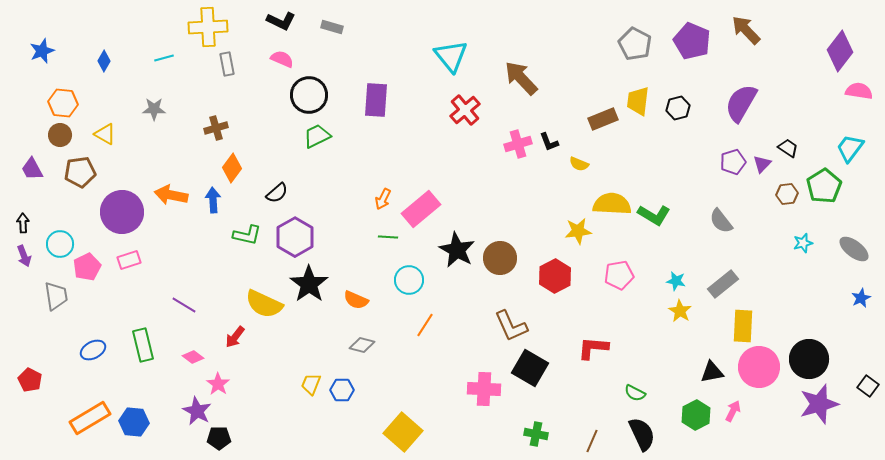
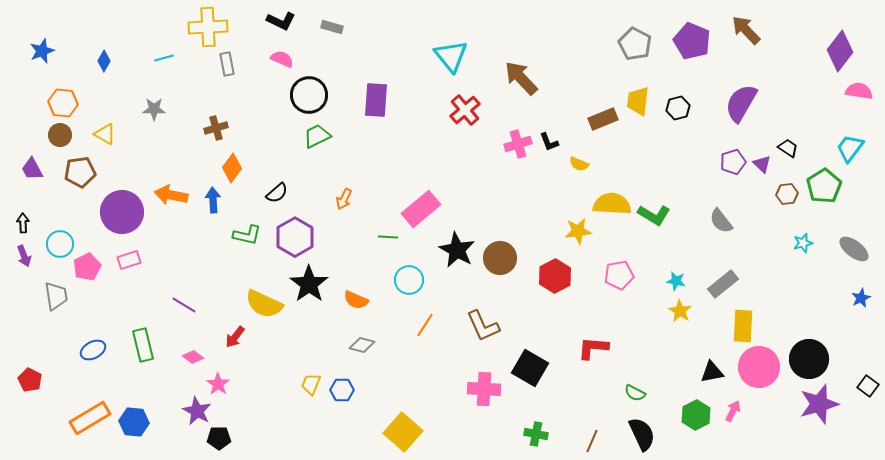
purple triangle at (762, 164): rotated 30 degrees counterclockwise
orange arrow at (383, 199): moved 39 px left
brown L-shape at (511, 326): moved 28 px left
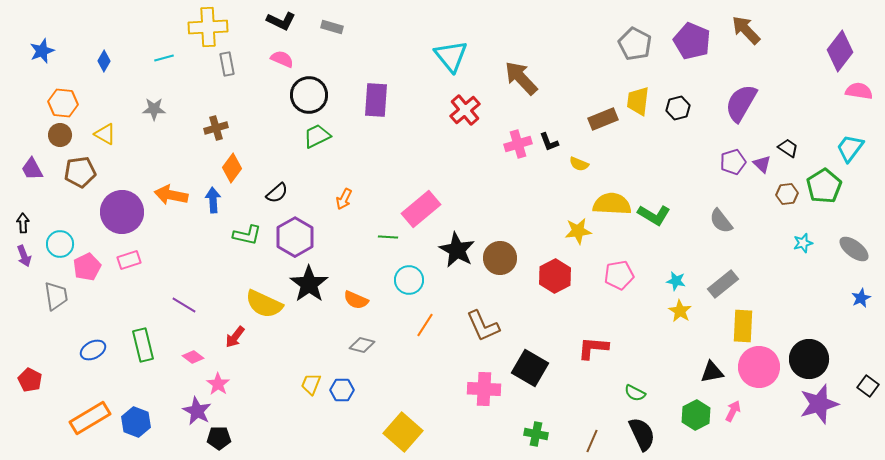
blue hexagon at (134, 422): moved 2 px right; rotated 16 degrees clockwise
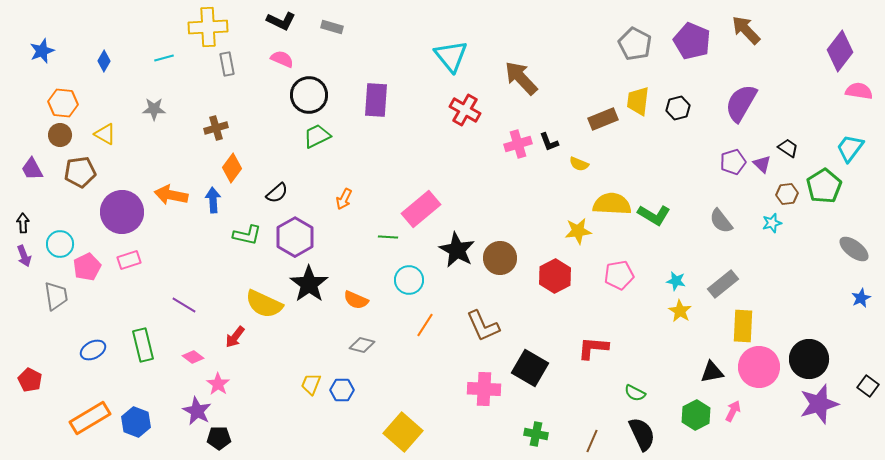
red cross at (465, 110): rotated 20 degrees counterclockwise
cyan star at (803, 243): moved 31 px left, 20 px up
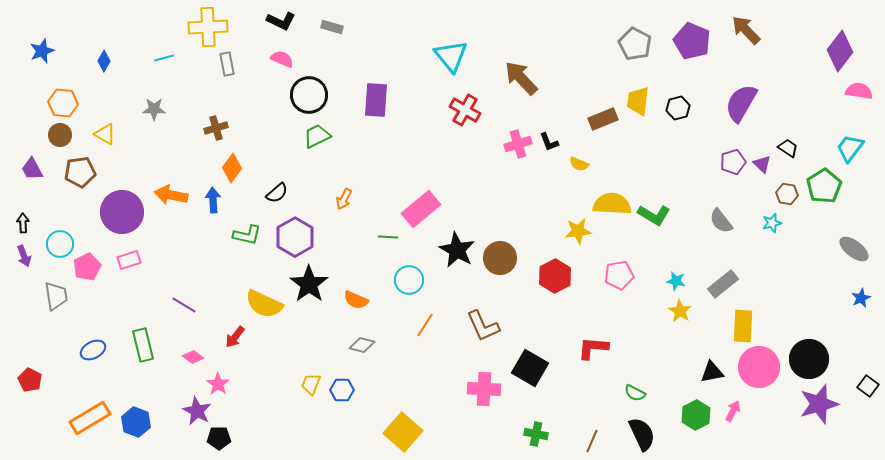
brown hexagon at (787, 194): rotated 15 degrees clockwise
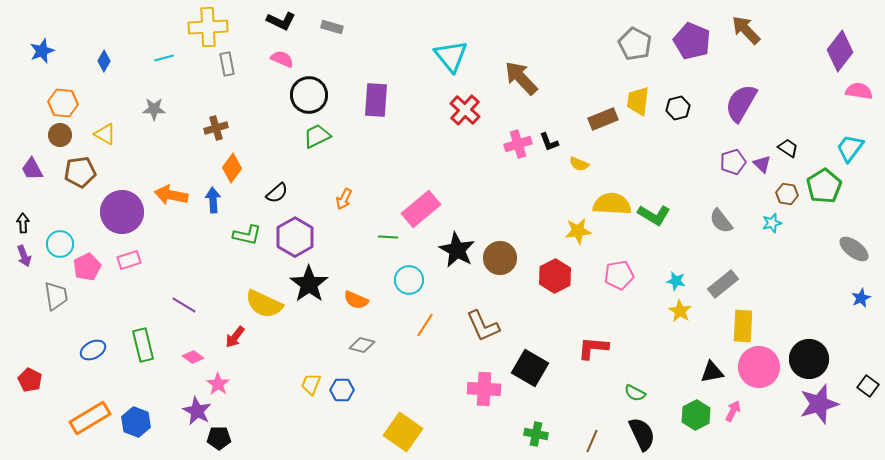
red cross at (465, 110): rotated 12 degrees clockwise
yellow square at (403, 432): rotated 6 degrees counterclockwise
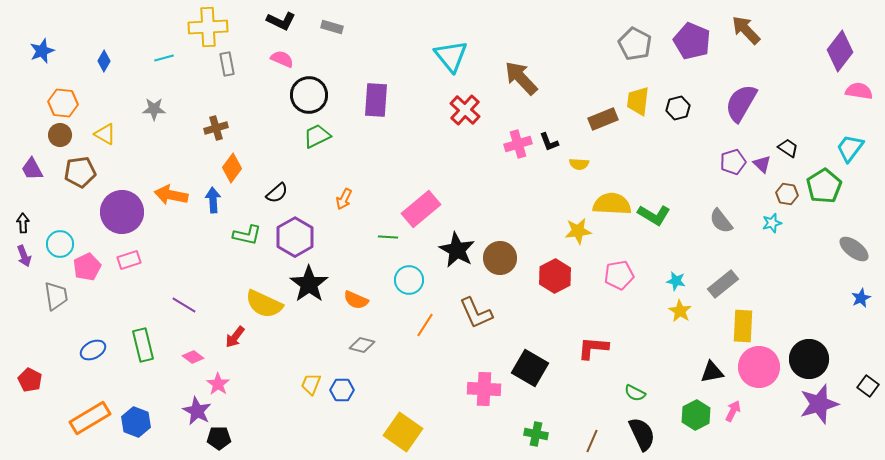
yellow semicircle at (579, 164): rotated 18 degrees counterclockwise
brown L-shape at (483, 326): moved 7 px left, 13 px up
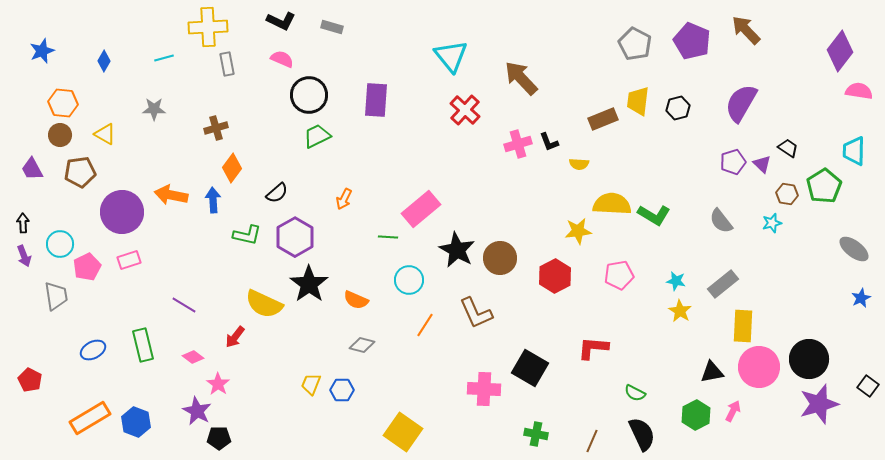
cyan trapezoid at (850, 148): moved 4 px right, 3 px down; rotated 36 degrees counterclockwise
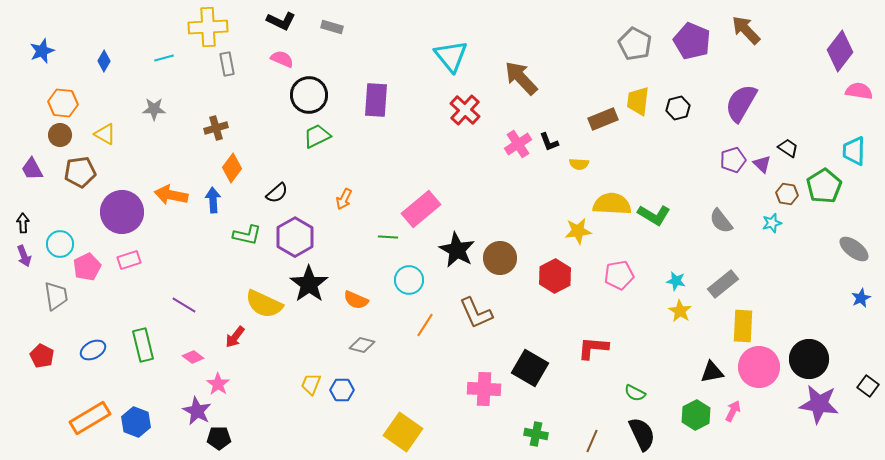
pink cross at (518, 144): rotated 16 degrees counterclockwise
purple pentagon at (733, 162): moved 2 px up
red pentagon at (30, 380): moved 12 px right, 24 px up
purple star at (819, 404): rotated 24 degrees clockwise
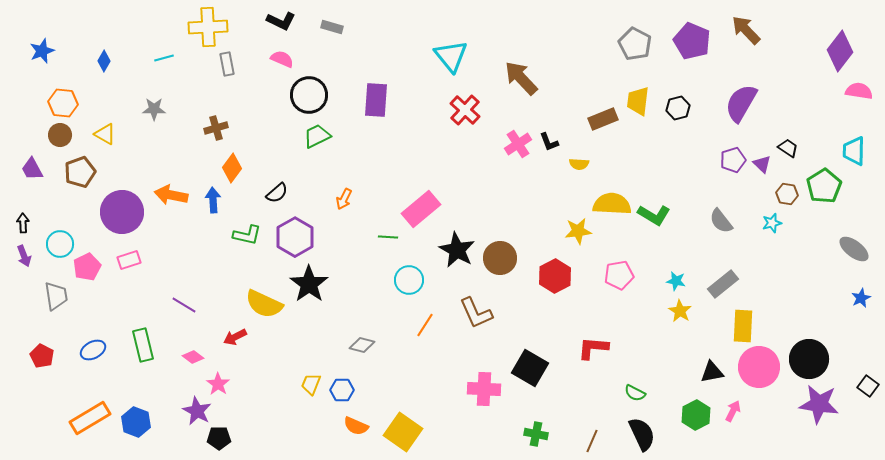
brown pentagon at (80, 172): rotated 12 degrees counterclockwise
orange semicircle at (356, 300): moved 126 px down
red arrow at (235, 337): rotated 25 degrees clockwise
